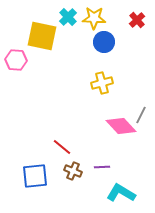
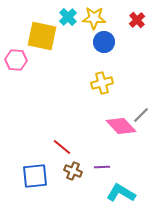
gray line: rotated 18 degrees clockwise
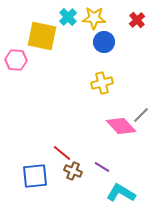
red line: moved 6 px down
purple line: rotated 35 degrees clockwise
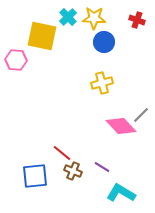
red cross: rotated 28 degrees counterclockwise
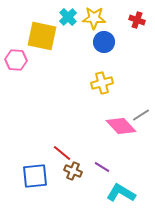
gray line: rotated 12 degrees clockwise
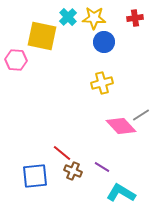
red cross: moved 2 px left, 2 px up; rotated 28 degrees counterclockwise
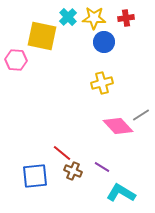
red cross: moved 9 px left
pink diamond: moved 3 px left
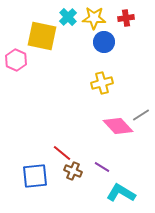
pink hexagon: rotated 20 degrees clockwise
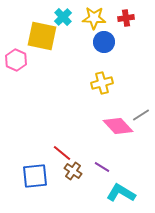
cyan cross: moved 5 px left
brown cross: rotated 12 degrees clockwise
